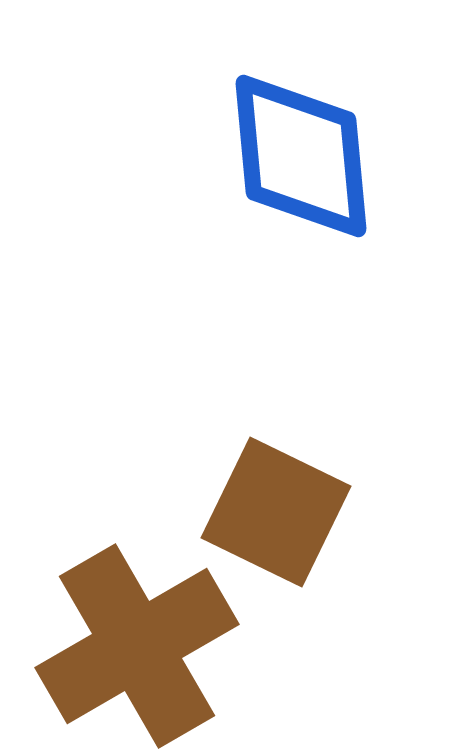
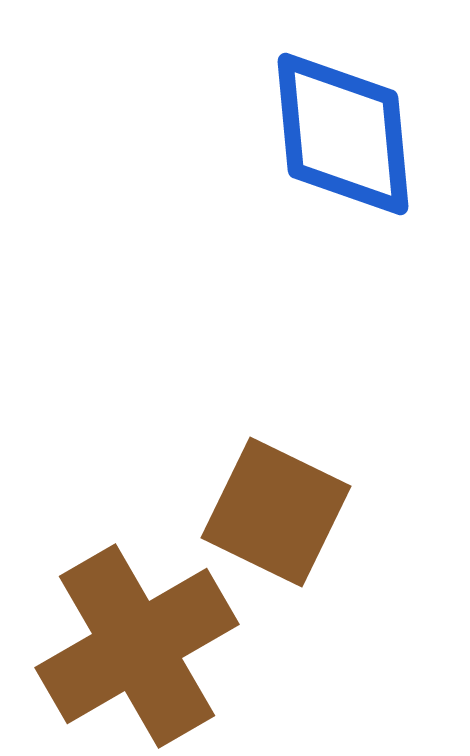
blue diamond: moved 42 px right, 22 px up
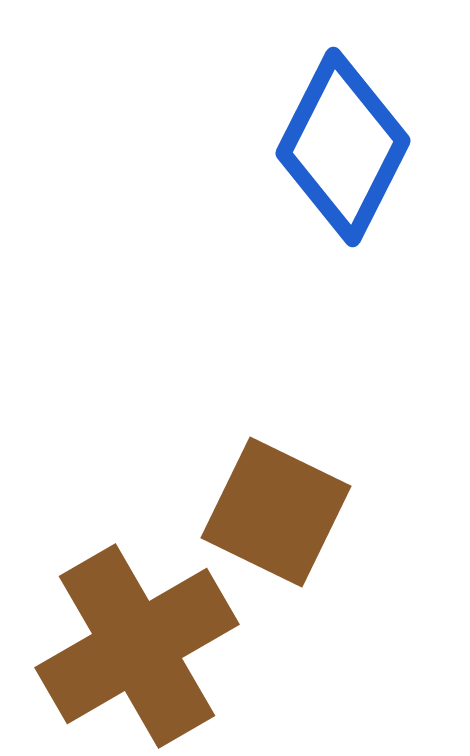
blue diamond: moved 13 px down; rotated 32 degrees clockwise
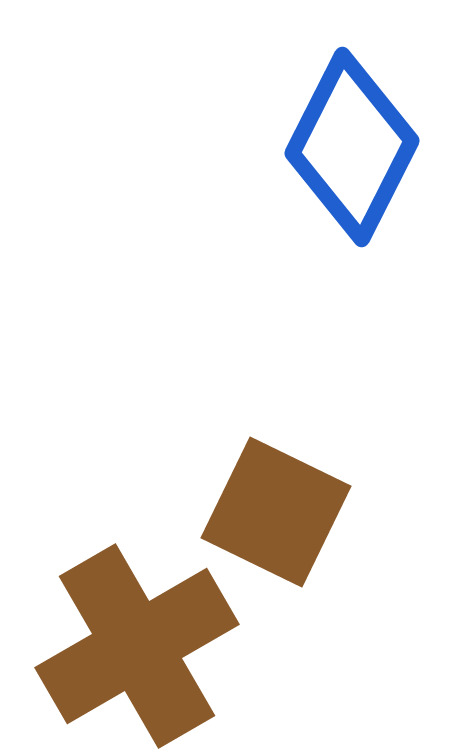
blue diamond: moved 9 px right
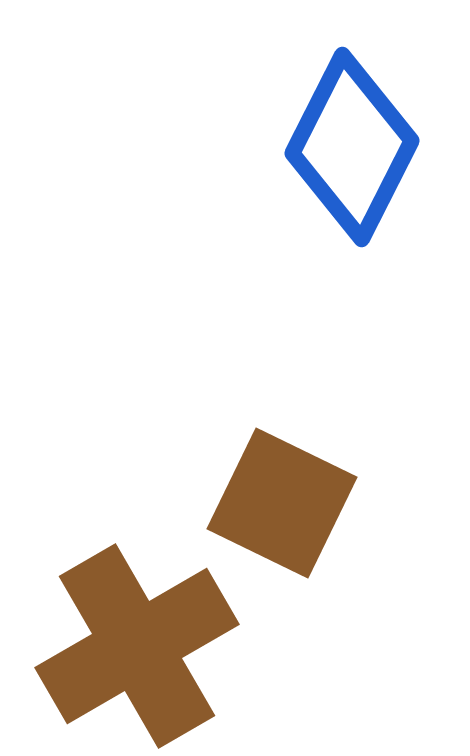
brown square: moved 6 px right, 9 px up
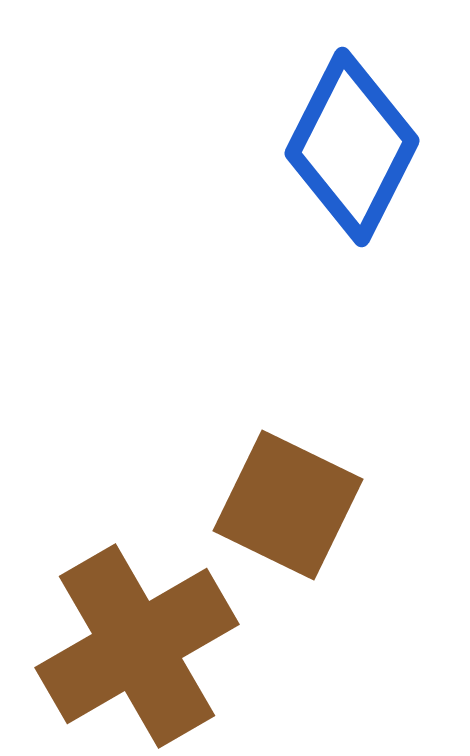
brown square: moved 6 px right, 2 px down
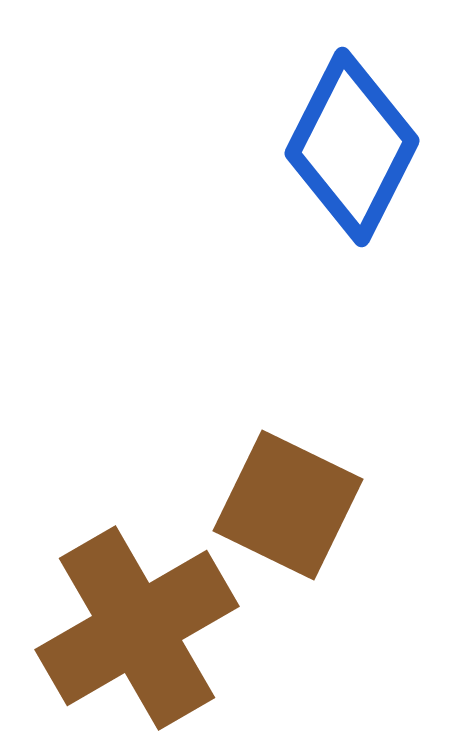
brown cross: moved 18 px up
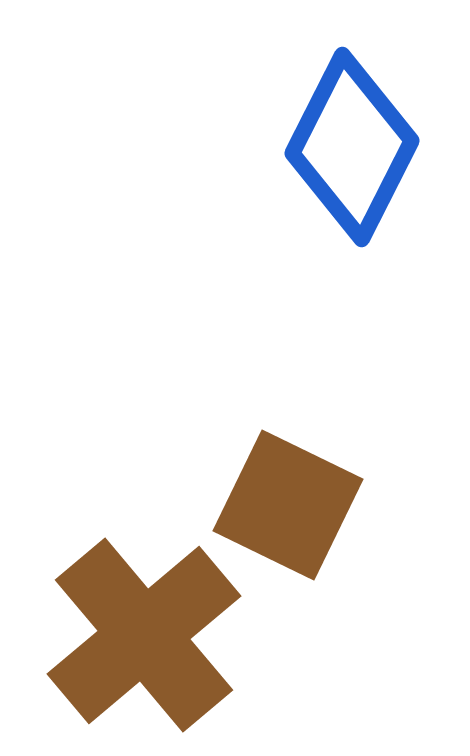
brown cross: moved 7 px right, 7 px down; rotated 10 degrees counterclockwise
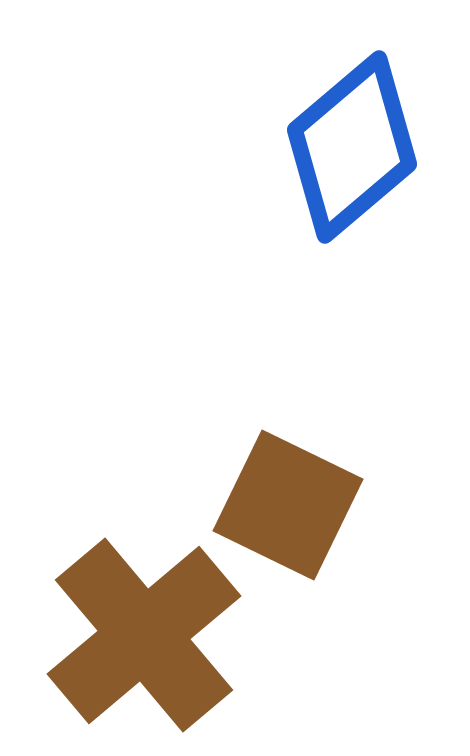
blue diamond: rotated 23 degrees clockwise
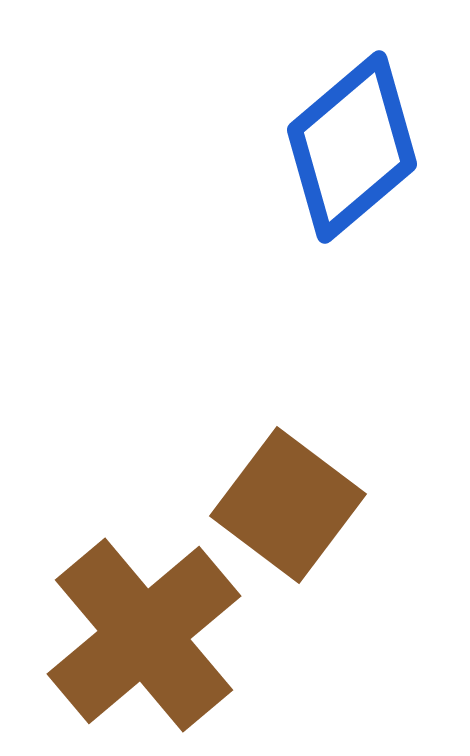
brown square: rotated 11 degrees clockwise
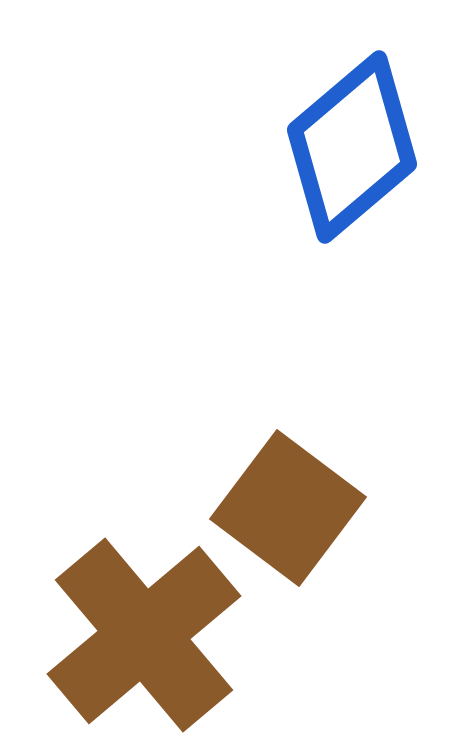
brown square: moved 3 px down
